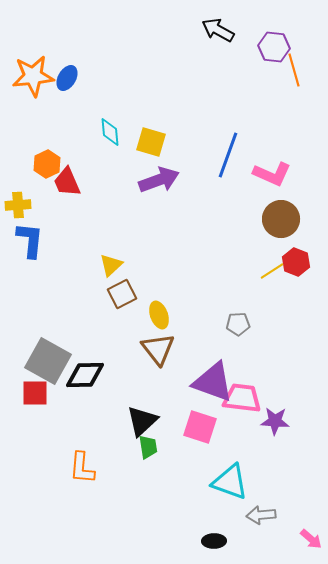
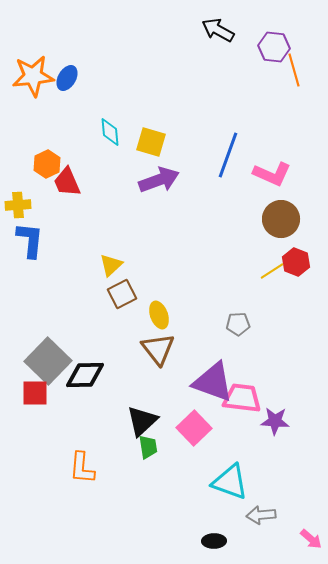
gray square: rotated 15 degrees clockwise
pink square: moved 6 px left, 1 px down; rotated 28 degrees clockwise
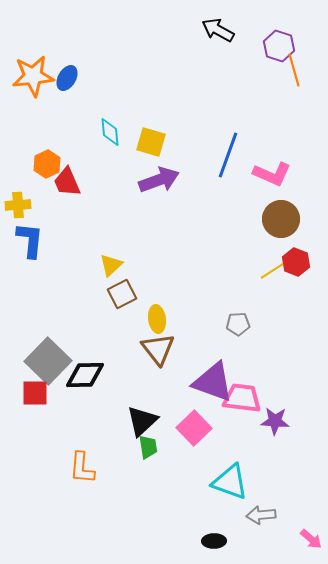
purple hexagon: moved 5 px right, 1 px up; rotated 12 degrees clockwise
yellow ellipse: moved 2 px left, 4 px down; rotated 12 degrees clockwise
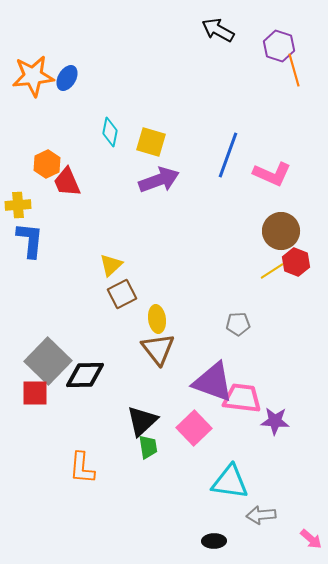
cyan diamond: rotated 16 degrees clockwise
brown circle: moved 12 px down
cyan triangle: rotated 12 degrees counterclockwise
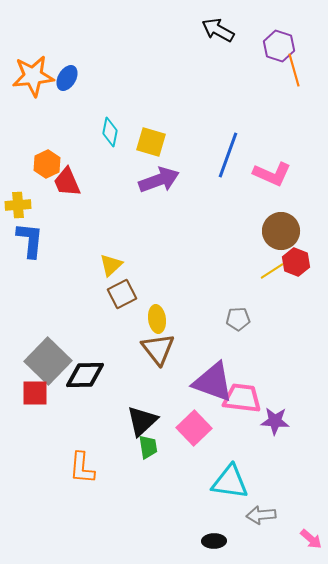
gray pentagon: moved 5 px up
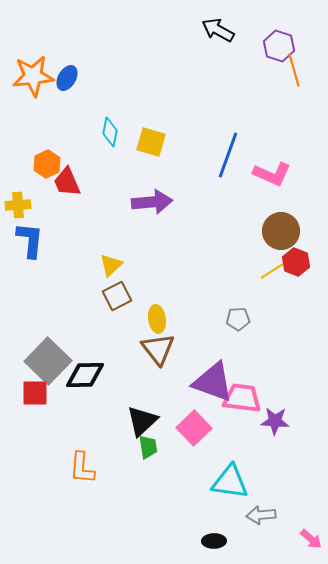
purple arrow: moved 7 px left, 22 px down; rotated 15 degrees clockwise
brown square: moved 5 px left, 2 px down
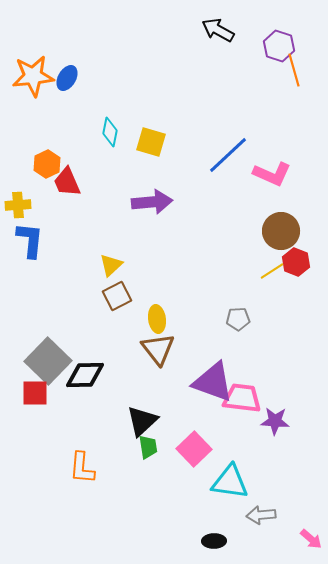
blue line: rotated 27 degrees clockwise
pink square: moved 21 px down
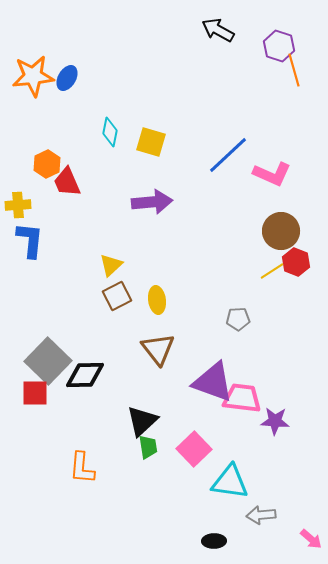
yellow ellipse: moved 19 px up
